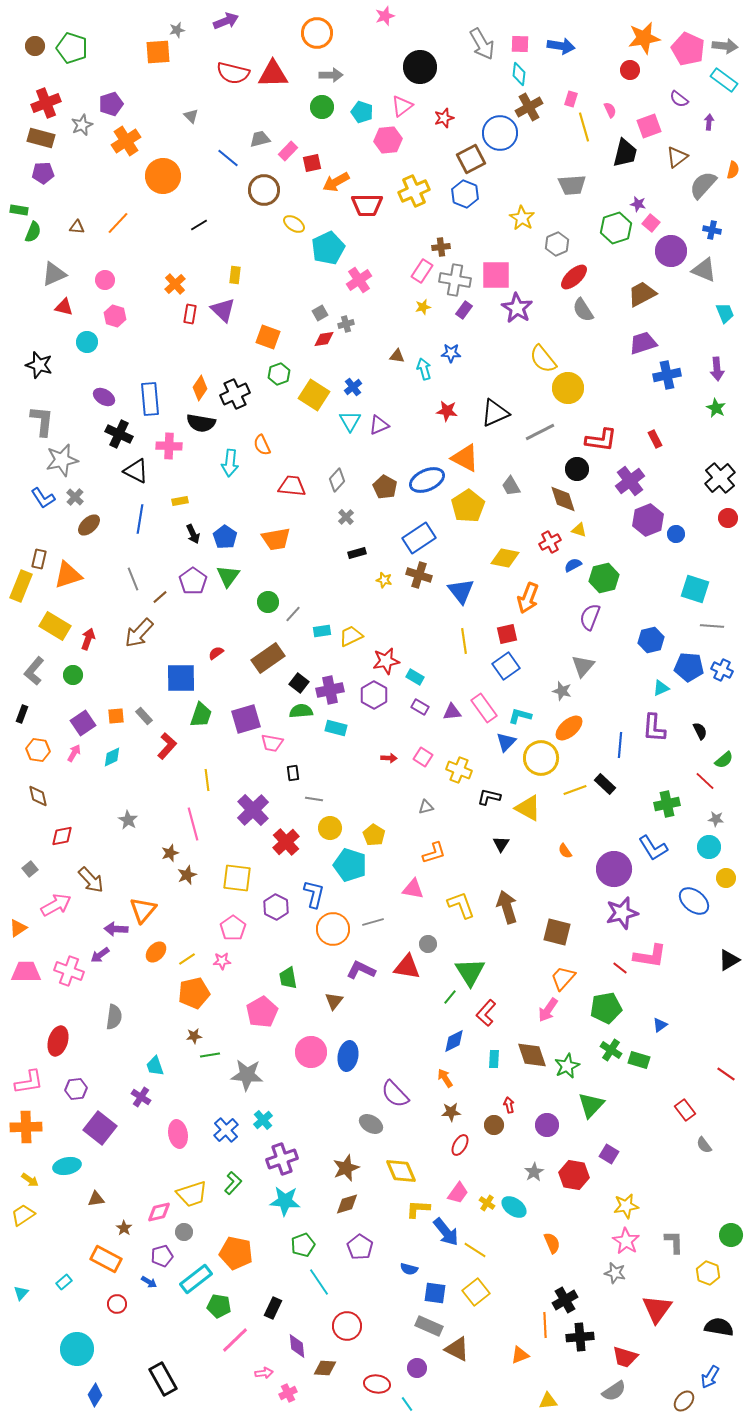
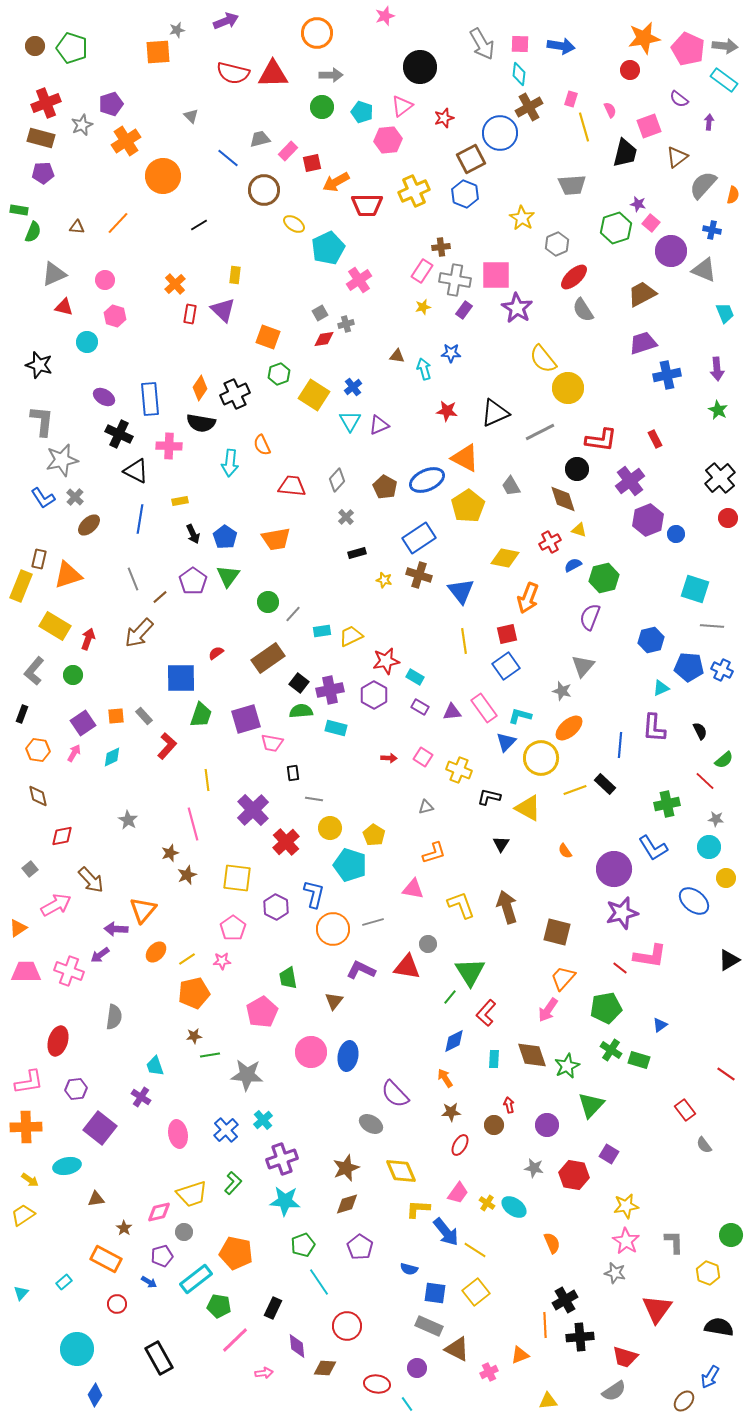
orange semicircle at (733, 170): moved 25 px down
green star at (716, 408): moved 2 px right, 2 px down
gray star at (534, 1172): moved 4 px up; rotated 30 degrees counterclockwise
black rectangle at (163, 1379): moved 4 px left, 21 px up
pink cross at (288, 1393): moved 201 px right, 21 px up
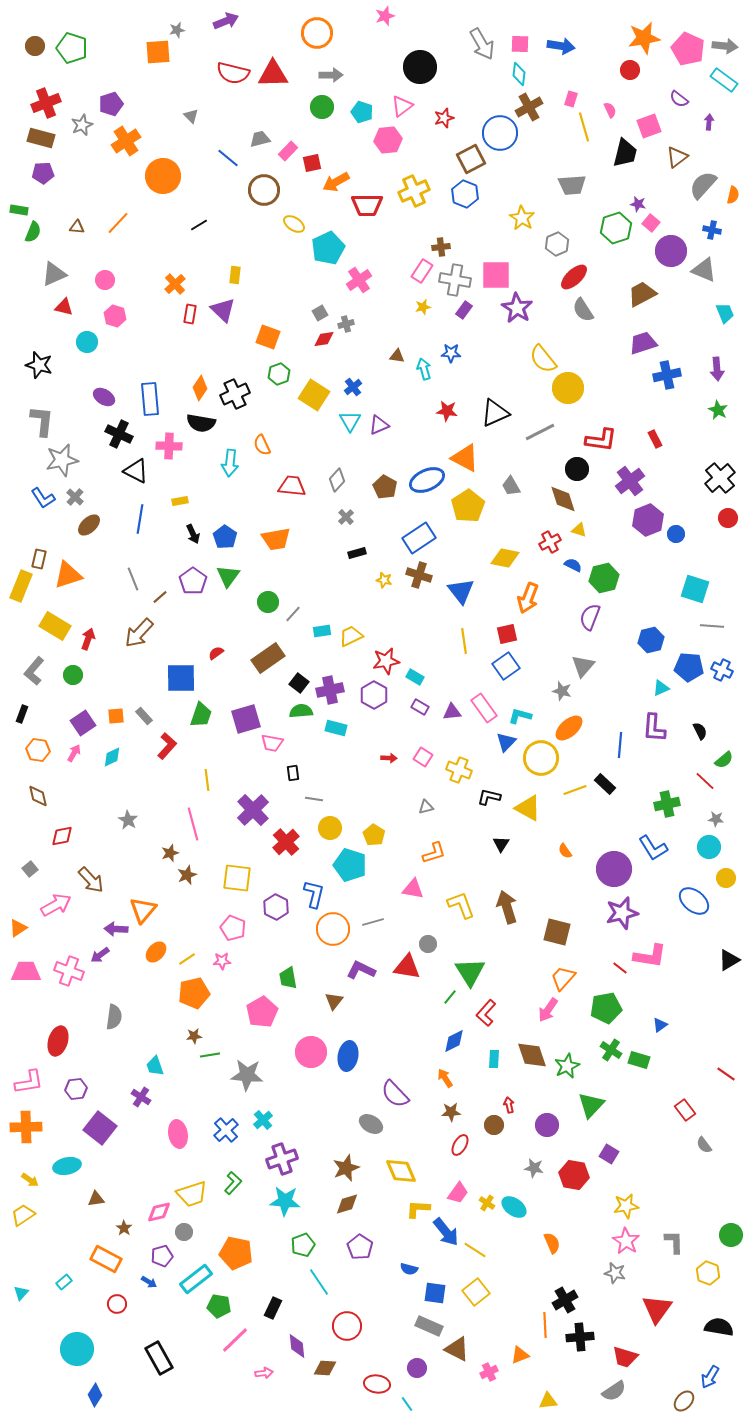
blue semicircle at (573, 565): rotated 54 degrees clockwise
pink pentagon at (233, 928): rotated 15 degrees counterclockwise
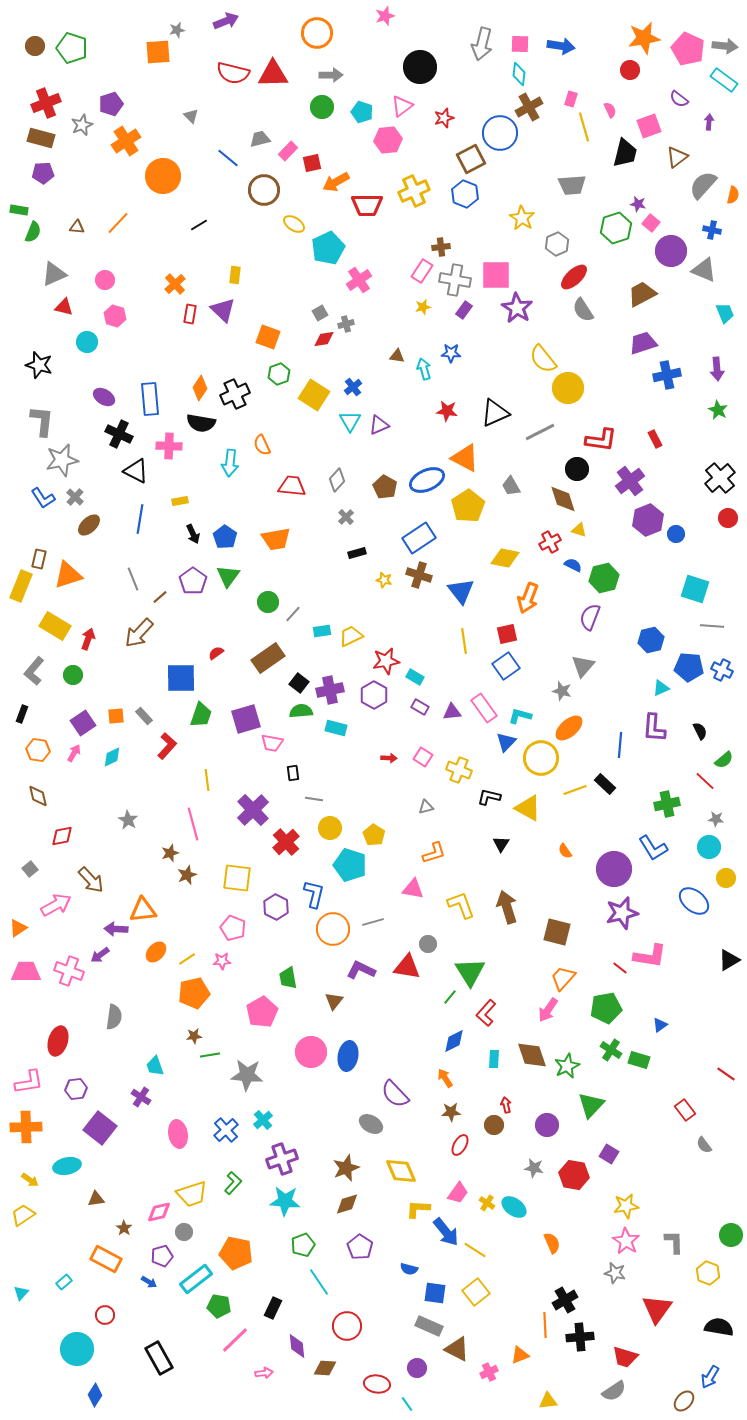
gray arrow at (482, 44): rotated 44 degrees clockwise
orange triangle at (143, 910): rotated 44 degrees clockwise
red arrow at (509, 1105): moved 3 px left
red circle at (117, 1304): moved 12 px left, 11 px down
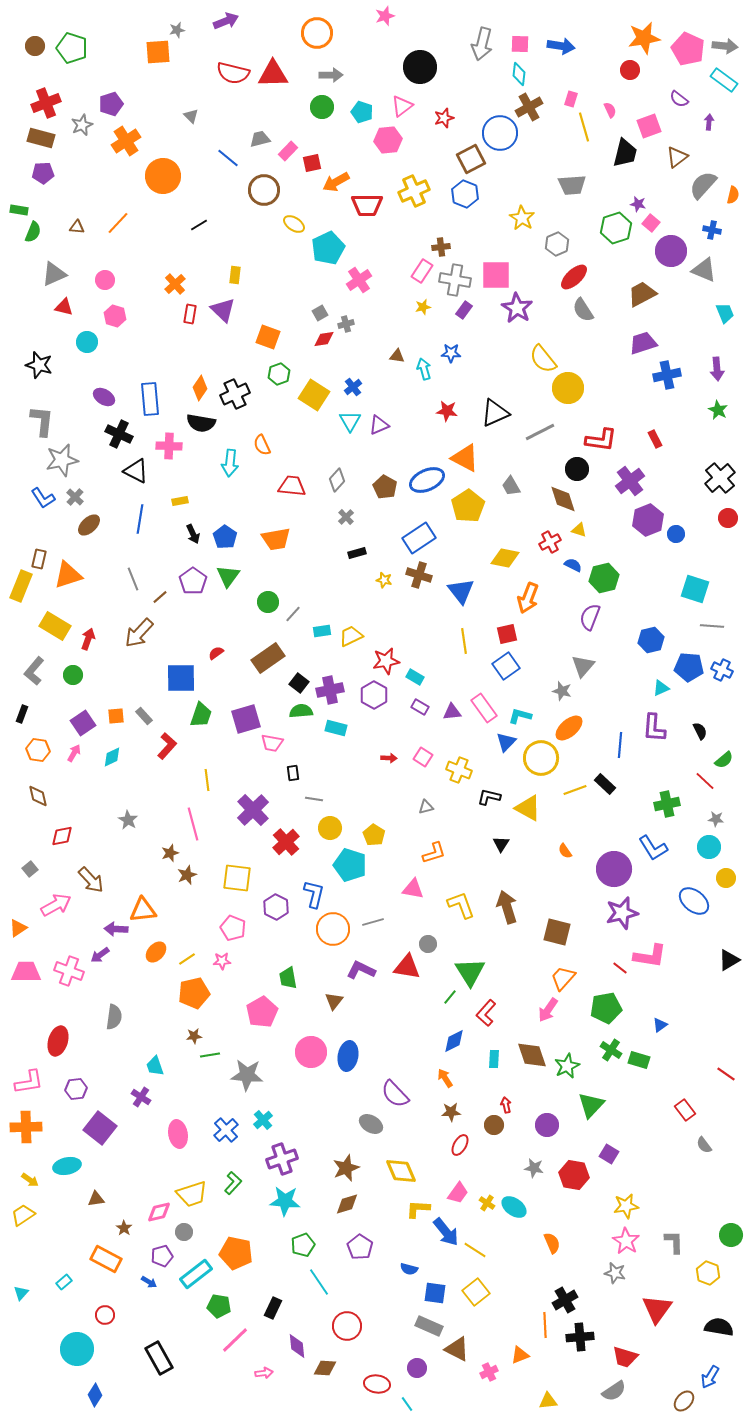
cyan rectangle at (196, 1279): moved 5 px up
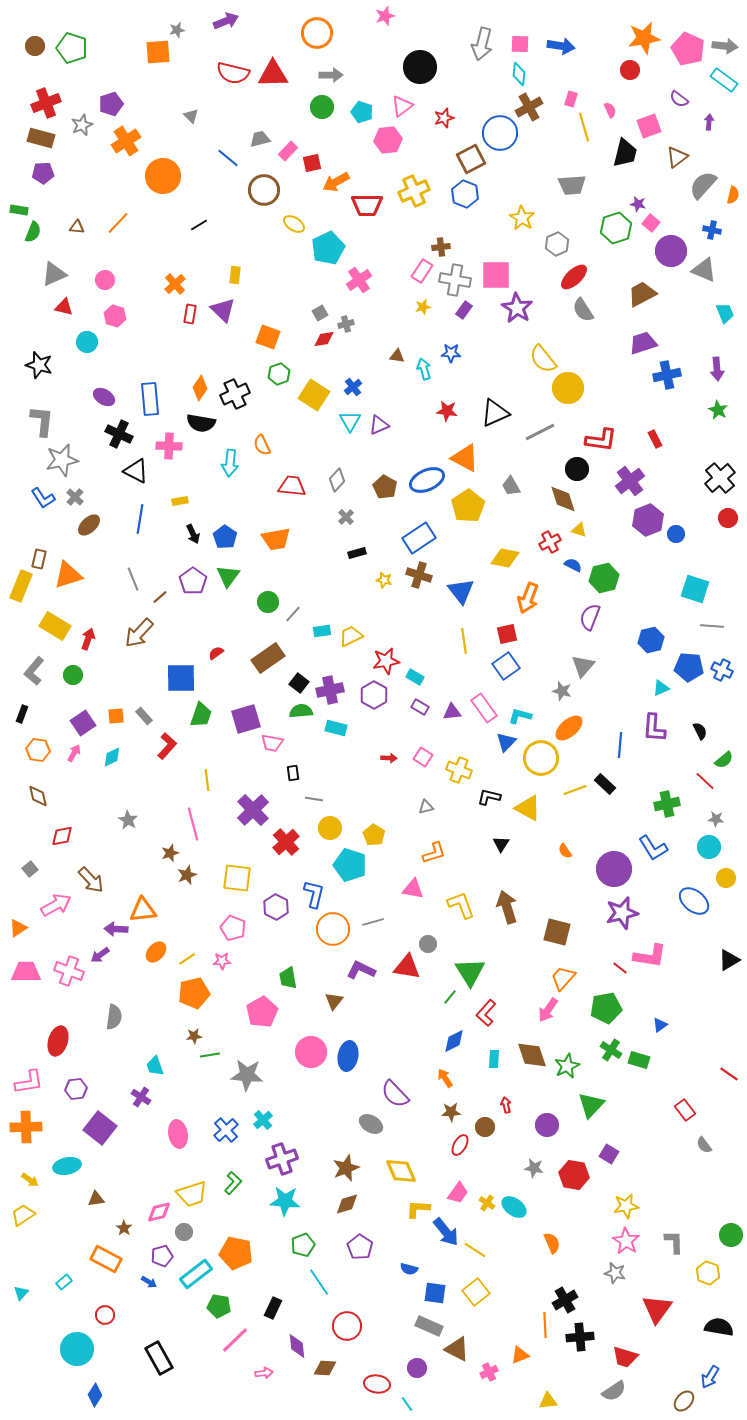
red line at (726, 1074): moved 3 px right
brown circle at (494, 1125): moved 9 px left, 2 px down
